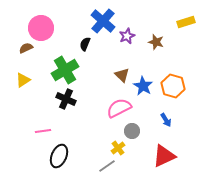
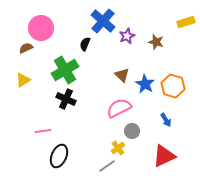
blue star: moved 2 px right, 2 px up
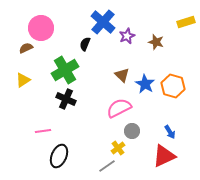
blue cross: moved 1 px down
blue arrow: moved 4 px right, 12 px down
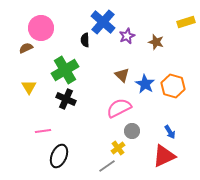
black semicircle: moved 4 px up; rotated 24 degrees counterclockwise
yellow triangle: moved 6 px right, 7 px down; rotated 28 degrees counterclockwise
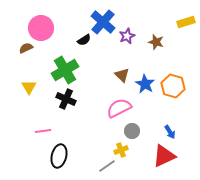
black semicircle: moved 1 px left; rotated 120 degrees counterclockwise
yellow cross: moved 3 px right, 2 px down; rotated 16 degrees clockwise
black ellipse: rotated 10 degrees counterclockwise
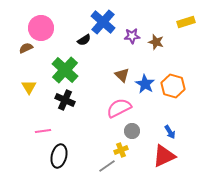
purple star: moved 5 px right; rotated 21 degrees clockwise
green cross: rotated 16 degrees counterclockwise
black cross: moved 1 px left, 1 px down
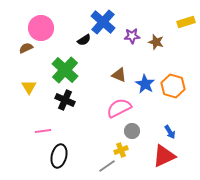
brown triangle: moved 3 px left; rotated 21 degrees counterclockwise
